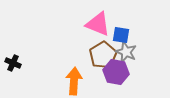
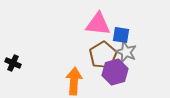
pink triangle: rotated 16 degrees counterclockwise
purple hexagon: moved 1 px left; rotated 25 degrees counterclockwise
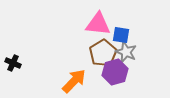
brown pentagon: moved 2 px up
orange arrow: rotated 40 degrees clockwise
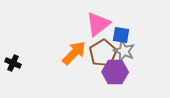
pink triangle: rotated 44 degrees counterclockwise
gray star: moved 2 px left, 1 px up
purple hexagon: rotated 15 degrees clockwise
orange arrow: moved 28 px up
